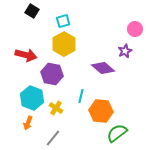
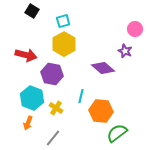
purple star: rotated 24 degrees counterclockwise
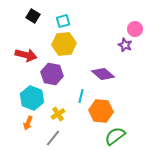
black square: moved 1 px right, 5 px down
yellow hexagon: rotated 25 degrees clockwise
purple star: moved 6 px up
purple diamond: moved 6 px down
yellow cross: moved 2 px right, 6 px down; rotated 24 degrees clockwise
green semicircle: moved 2 px left, 3 px down
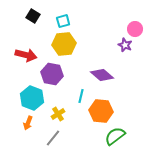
purple diamond: moved 1 px left, 1 px down
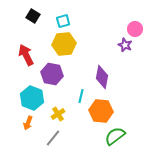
red arrow: rotated 130 degrees counterclockwise
purple diamond: moved 2 px down; rotated 60 degrees clockwise
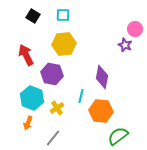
cyan square: moved 6 px up; rotated 16 degrees clockwise
yellow cross: moved 1 px left, 6 px up
green semicircle: moved 3 px right
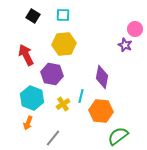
yellow cross: moved 6 px right, 4 px up
